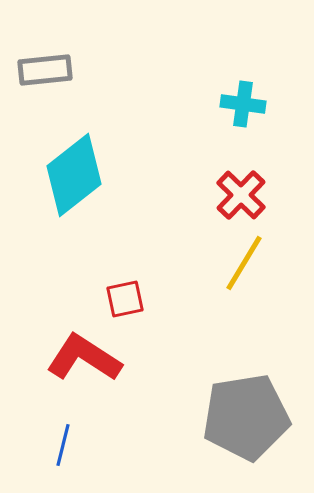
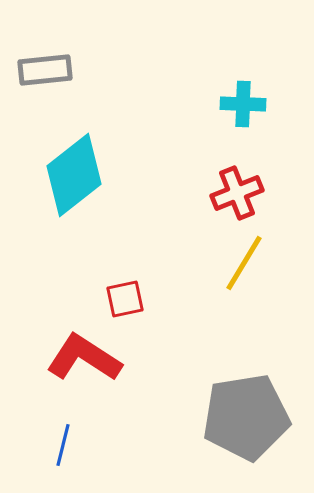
cyan cross: rotated 6 degrees counterclockwise
red cross: moved 4 px left, 2 px up; rotated 24 degrees clockwise
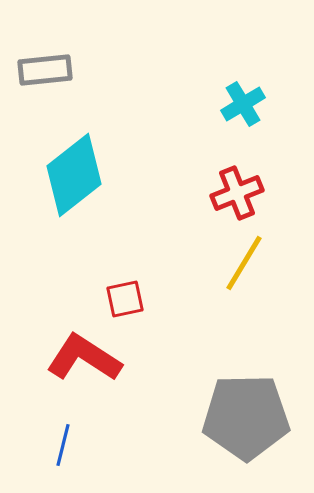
cyan cross: rotated 33 degrees counterclockwise
gray pentagon: rotated 8 degrees clockwise
